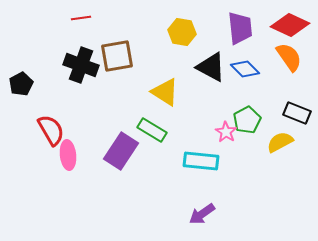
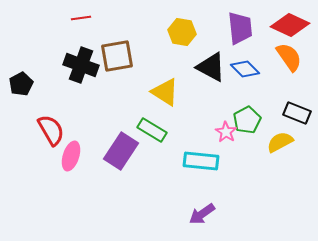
pink ellipse: moved 3 px right, 1 px down; rotated 24 degrees clockwise
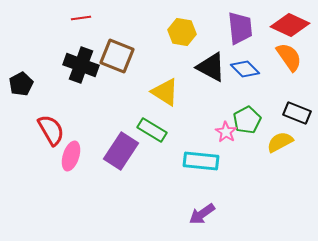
brown square: rotated 32 degrees clockwise
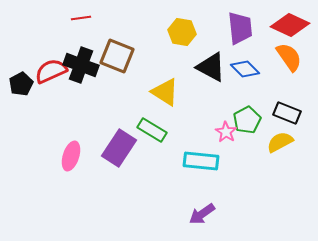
black rectangle: moved 10 px left
red semicircle: moved 59 px up; rotated 84 degrees counterclockwise
purple rectangle: moved 2 px left, 3 px up
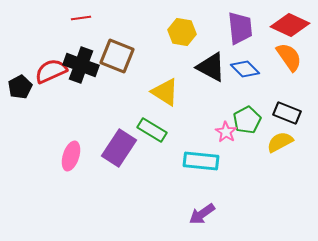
black pentagon: moved 1 px left, 3 px down
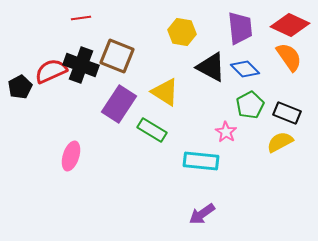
green pentagon: moved 3 px right, 15 px up
purple rectangle: moved 44 px up
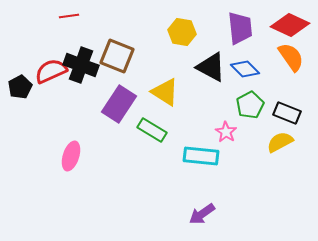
red line: moved 12 px left, 2 px up
orange semicircle: moved 2 px right
cyan rectangle: moved 5 px up
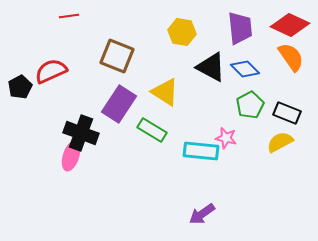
black cross: moved 68 px down
pink star: moved 6 px down; rotated 20 degrees counterclockwise
cyan rectangle: moved 5 px up
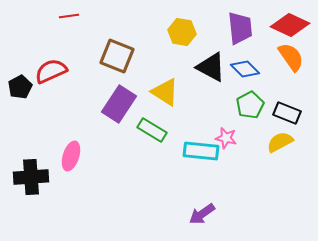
black cross: moved 50 px left, 44 px down; rotated 24 degrees counterclockwise
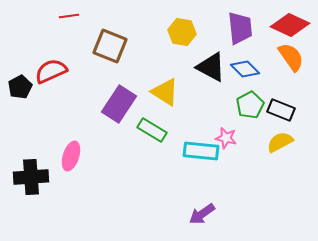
brown square: moved 7 px left, 10 px up
black rectangle: moved 6 px left, 3 px up
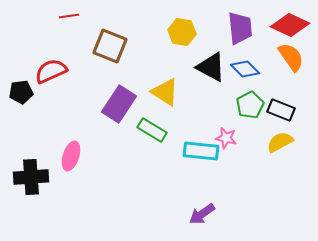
black pentagon: moved 1 px right, 5 px down; rotated 20 degrees clockwise
